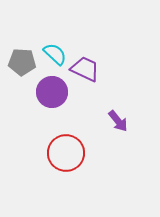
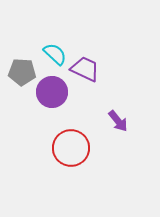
gray pentagon: moved 10 px down
red circle: moved 5 px right, 5 px up
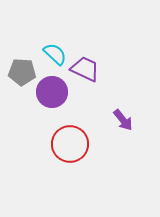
purple arrow: moved 5 px right, 1 px up
red circle: moved 1 px left, 4 px up
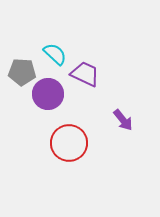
purple trapezoid: moved 5 px down
purple circle: moved 4 px left, 2 px down
red circle: moved 1 px left, 1 px up
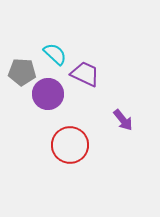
red circle: moved 1 px right, 2 px down
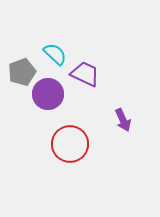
gray pentagon: rotated 24 degrees counterclockwise
purple arrow: rotated 15 degrees clockwise
red circle: moved 1 px up
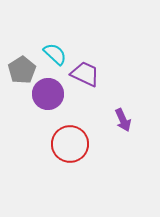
gray pentagon: moved 2 px up; rotated 12 degrees counterclockwise
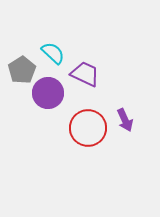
cyan semicircle: moved 2 px left, 1 px up
purple circle: moved 1 px up
purple arrow: moved 2 px right
red circle: moved 18 px right, 16 px up
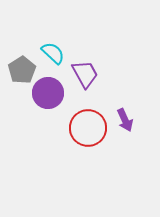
purple trapezoid: rotated 36 degrees clockwise
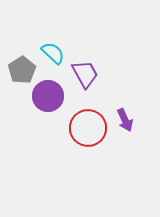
purple circle: moved 3 px down
